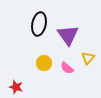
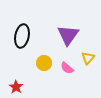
black ellipse: moved 17 px left, 12 px down
purple triangle: rotated 10 degrees clockwise
red star: rotated 16 degrees clockwise
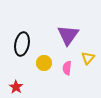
black ellipse: moved 8 px down
pink semicircle: rotated 56 degrees clockwise
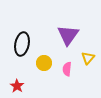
pink semicircle: moved 1 px down
red star: moved 1 px right, 1 px up
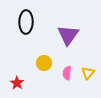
black ellipse: moved 4 px right, 22 px up; rotated 10 degrees counterclockwise
yellow triangle: moved 15 px down
pink semicircle: moved 4 px down
red star: moved 3 px up
